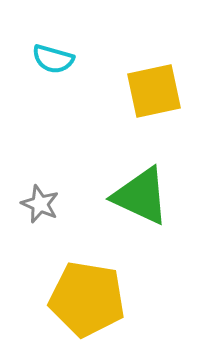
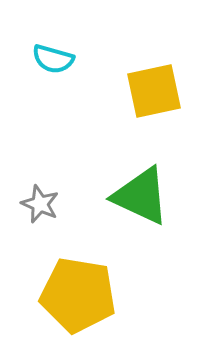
yellow pentagon: moved 9 px left, 4 px up
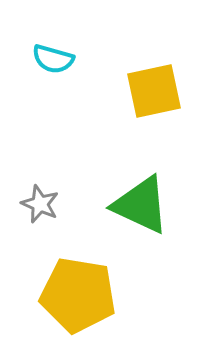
green triangle: moved 9 px down
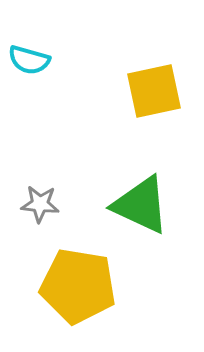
cyan semicircle: moved 24 px left, 1 px down
gray star: rotated 18 degrees counterclockwise
yellow pentagon: moved 9 px up
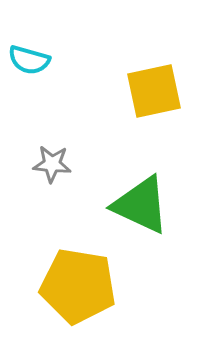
gray star: moved 12 px right, 40 px up
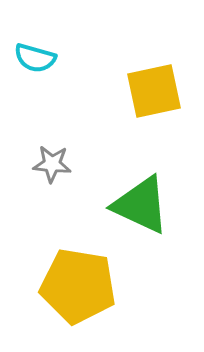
cyan semicircle: moved 6 px right, 2 px up
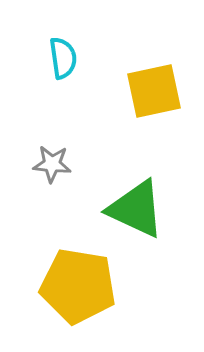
cyan semicircle: moved 28 px right; rotated 114 degrees counterclockwise
green triangle: moved 5 px left, 4 px down
